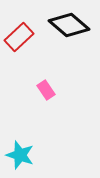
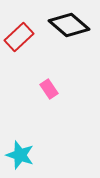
pink rectangle: moved 3 px right, 1 px up
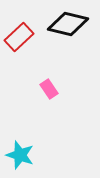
black diamond: moved 1 px left, 1 px up; rotated 27 degrees counterclockwise
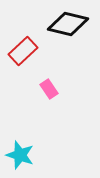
red rectangle: moved 4 px right, 14 px down
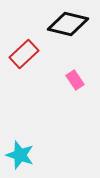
red rectangle: moved 1 px right, 3 px down
pink rectangle: moved 26 px right, 9 px up
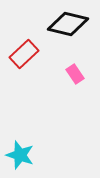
pink rectangle: moved 6 px up
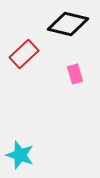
pink rectangle: rotated 18 degrees clockwise
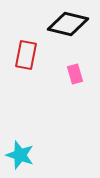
red rectangle: moved 2 px right, 1 px down; rotated 36 degrees counterclockwise
